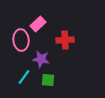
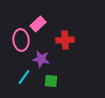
green square: moved 3 px right, 1 px down
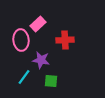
purple star: moved 1 px down
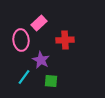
pink rectangle: moved 1 px right, 1 px up
purple star: rotated 18 degrees clockwise
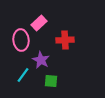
cyan line: moved 1 px left, 2 px up
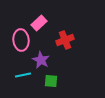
red cross: rotated 18 degrees counterclockwise
cyan line: rotated 42 degrees clockwise
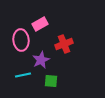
pink rectangle: moved 1 px right, 1 px down; rotated 14 degrees clockwise
red cross: moved 1 px left, 4 px down
purple star: rotated 18 degrees clockwise
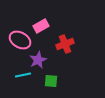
pink rectangle: moved 1 px right, 2 px down
pink ellipse: moved 1 px left; rotated 55 degrees counterclockwise
red cross: moved 1 px right
purple star: moved 3 px left
